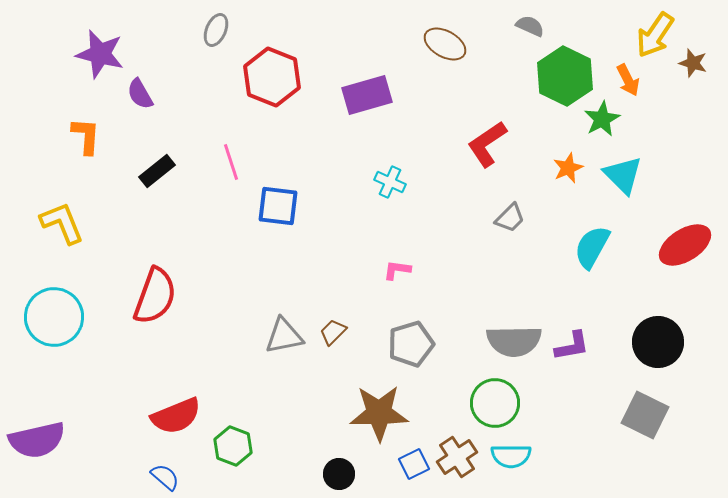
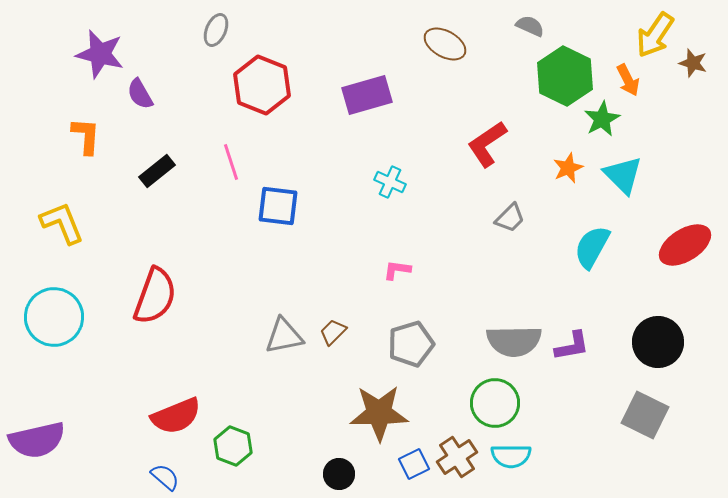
red hexagon at (272, 77): moved 10 px left, 8 px down
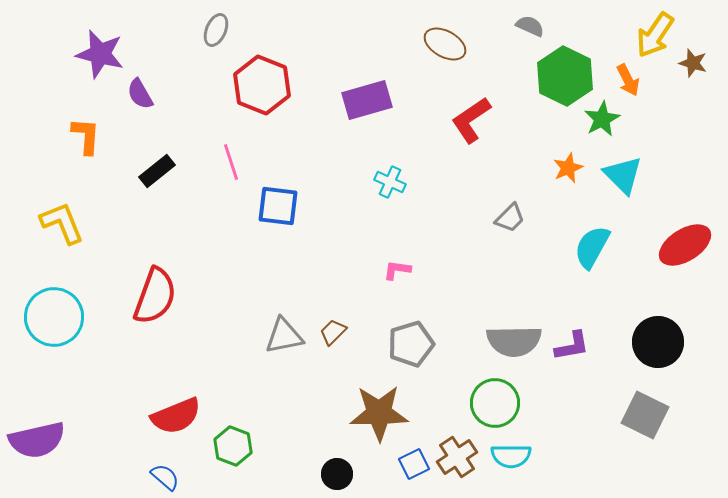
purple rectangle at (367, 95): moved 5 px down
red L-shape at (487, 144): moved 16 px left, 24 px up
black circle at (339, 474): moved 2 px left
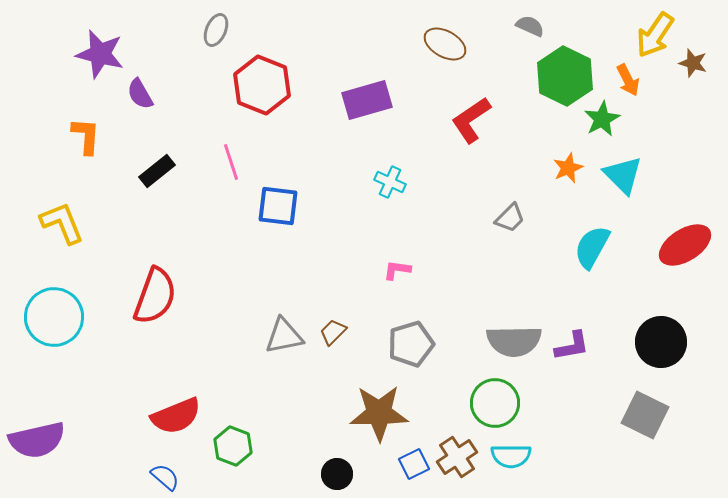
black circle at (658, 342): moved 3 px right
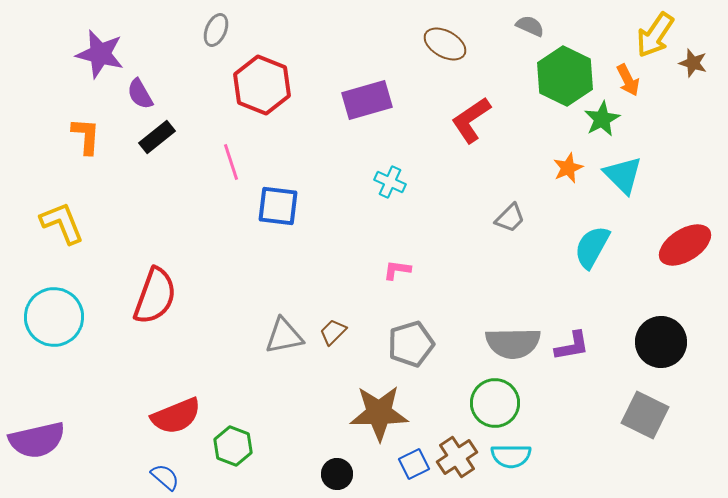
black rectangle at (157, 171): moved 34 px up
gray semicircle at (514, 341): moved 1 px left, 2 px down
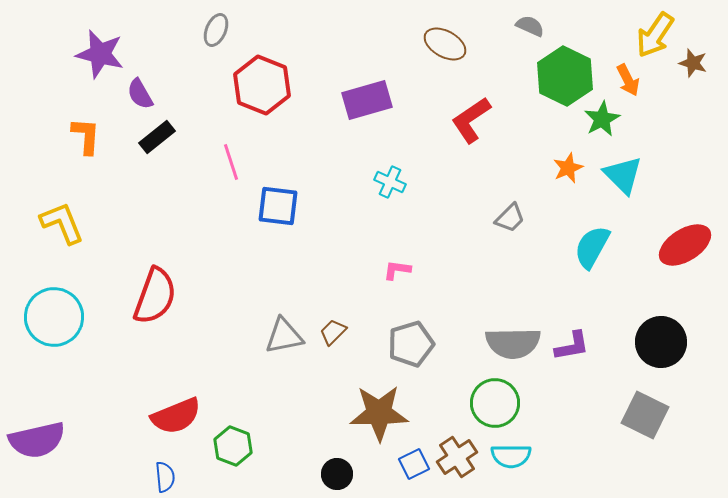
blue semicircle at (165, 477): rotated 44 degrees clockwise
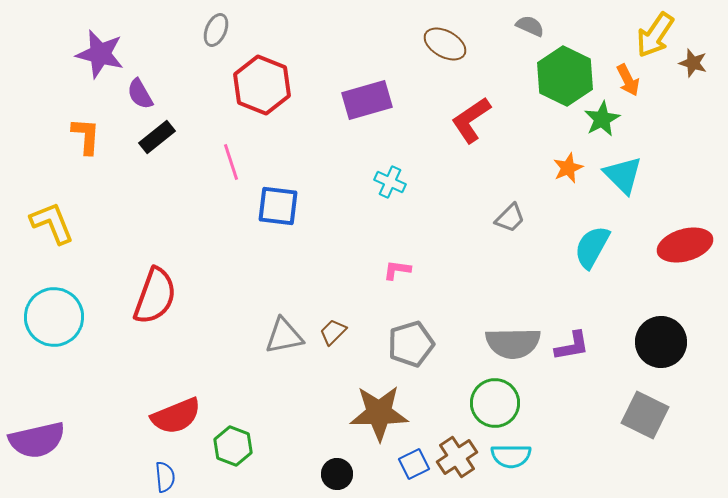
yellow L-shape at (62, 223): moved 10 px left
red ellipse at (685, 245): rotated 16 degrees clockwise
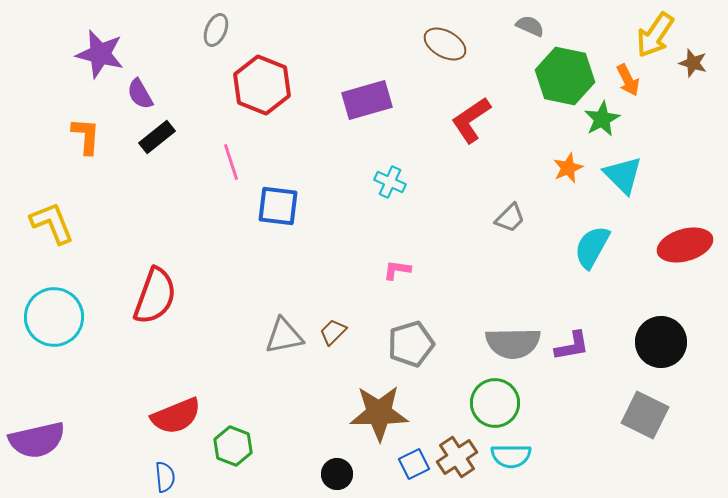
green hexagon at (565, 76): rotated 14 degrees counterclockwise
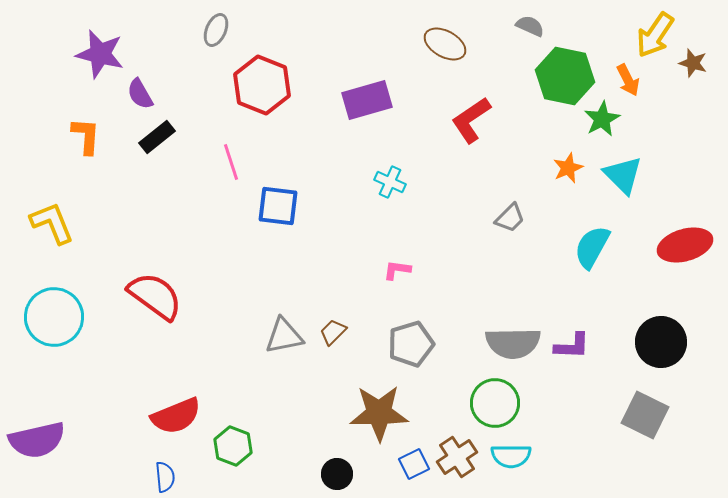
red semicircle at (155, 296): rotated 74 degrees counterclockwise
purple L-shape at (572, 346): rotated 12 degrees clockwise
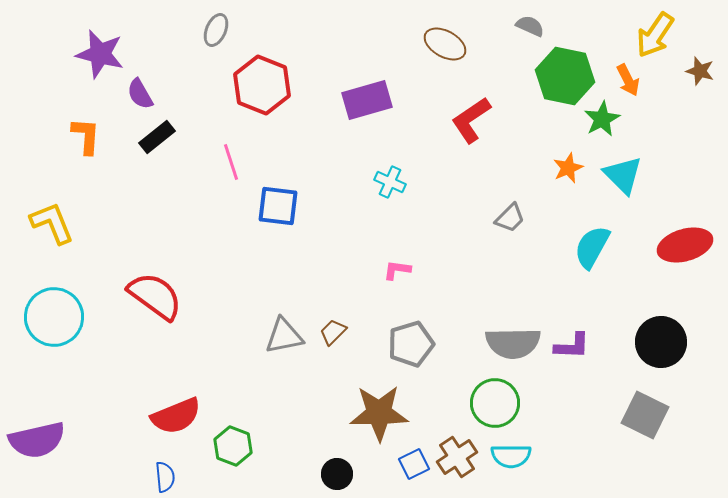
brown star at (693, 63): moved 7 px right, 8 px down
